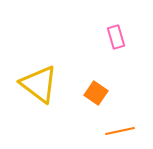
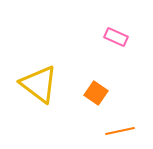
pink rectangle: rotated 50 degrees counterclockwise
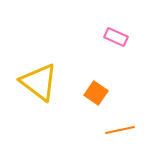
yellow triangle: moved 2 px up
orange line: moved 1 px up
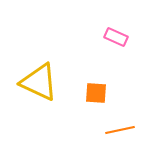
yellow triangle: rotated 12 degrees counterclockwise
orange square: rotated 30 degrees counterclockwise
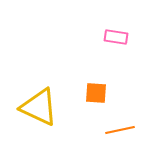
pink rectangle: rotated 15 degrees counterclockwise
yellow triangle: moved 25 px down
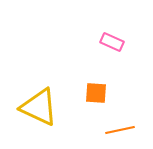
pink rectangle: moved 4 px left, 5 px down; rotated 15 degrees clockwise
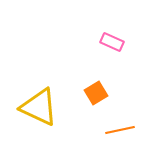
orange square: rotated 35 degrees counterclockwise
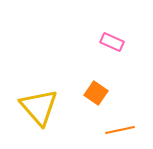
orange square: rotated 25 degrees counterclockwise
yellow triangle: rotated 24 degrees clockwise
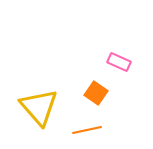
pink rectangle: moved 7 px right, 20 px down
orange line: moved 33 px left
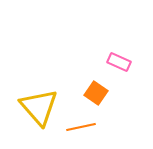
orange line: moved 6 px left, 3 px up
